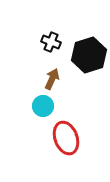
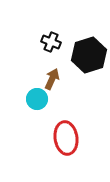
cyan circle: moved 6 px left, 7 px up
red ellipse: rotated 12 degrees clockwise
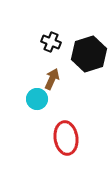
black hexagon: moved 1 px up
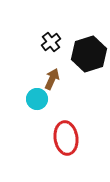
black cross: rotated 30 degrees clockwise
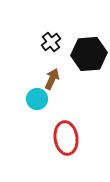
black hexagon: rotated 12 degrees clockwise
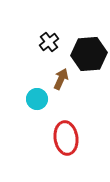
black cross: moved 2 px left
brown arrow: moved 9 px right
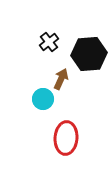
cyan circle: moved 6 px right
red ellipse: rotated 12 degrees clockwise
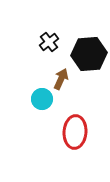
cyan circle: moved 1 px left
red ellipse: moved 9 px right, 6 px up
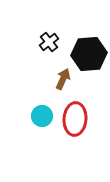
brown arrow: moved 2 px right
cyan circle: moved 17 px down
red ellipse: moved 13 px up
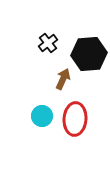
black cross: moved 1 px left, 1 px down
